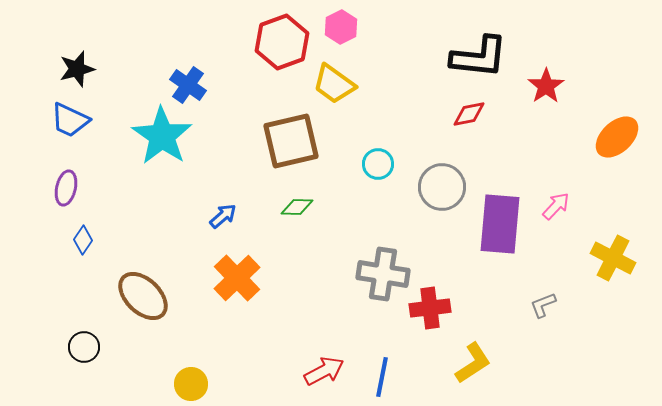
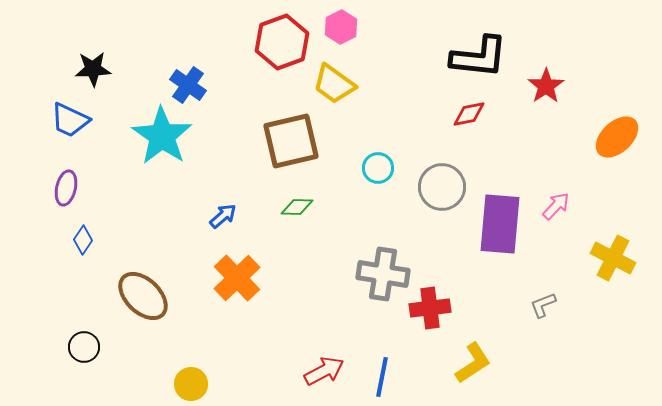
black star: moved 16 px right; rotated 12 degrees clockwise
cyan circle: moved 4 px down
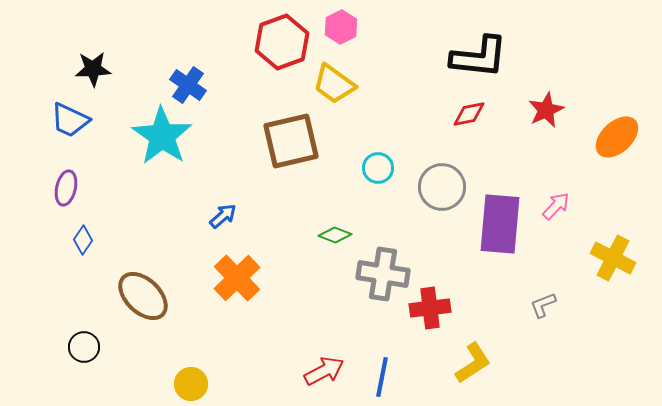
red star: moved 24 px down; rotated 9 degrees clockwise
green diamond: moved 38 px right, 28 px down; rotated 20 degrees clockwise
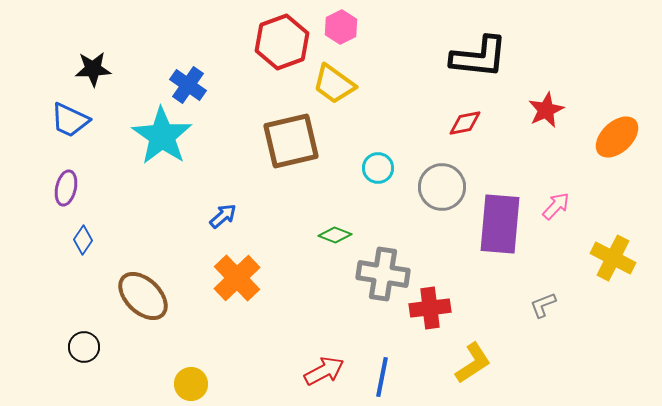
red diamond: moved 4 px left, 9 px down
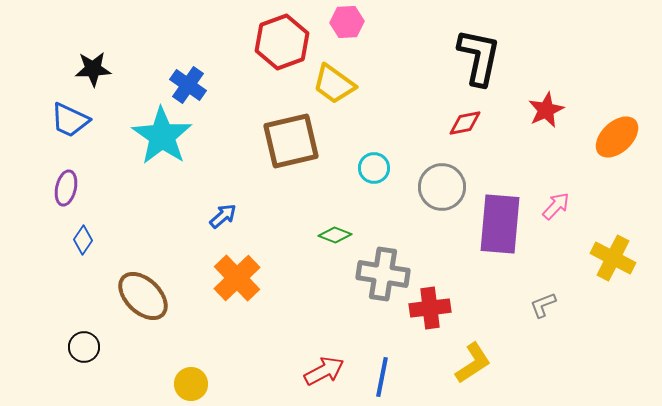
pink hexagon: moved 6 px right, 5 px up; rotated 24 degrees clockwise
black L-shape: rotated 84 degrees counterclockwise
cyan circle: moved 4 px left
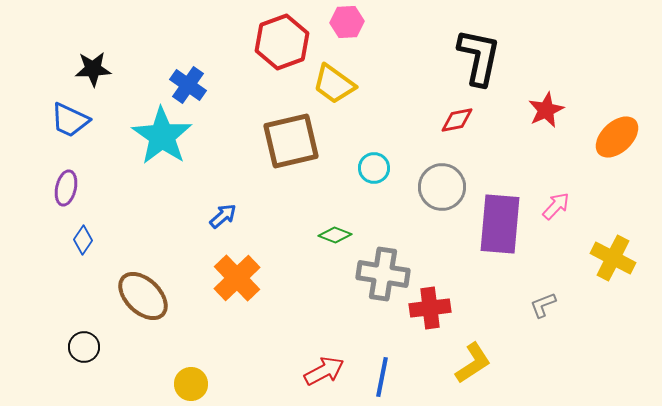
red diamond: moved 8 px left, 3 px up
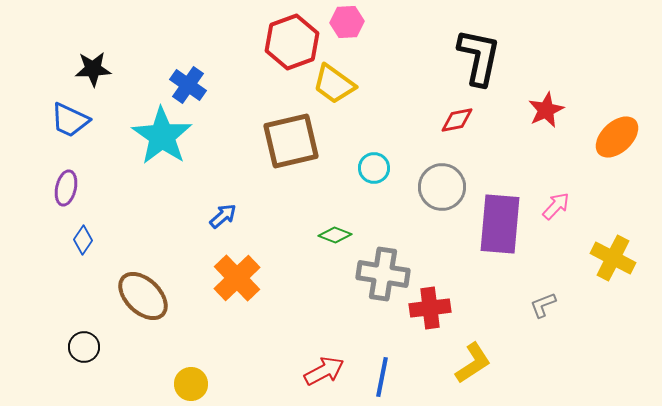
red hexagon: moved 10 px right
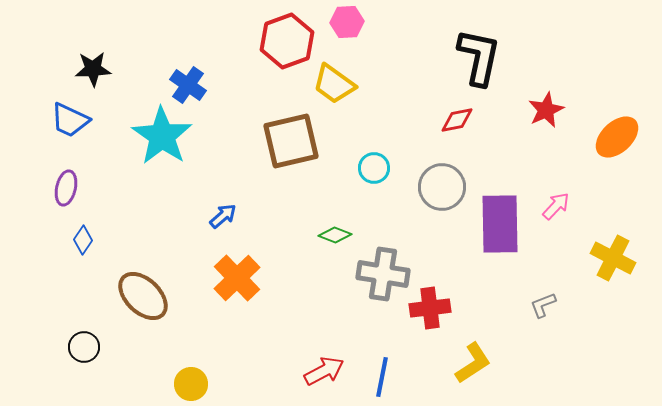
red hexagon: moved 5 px left, 1 px up
purple rectangle: rotated 6 degrees counterclockwise
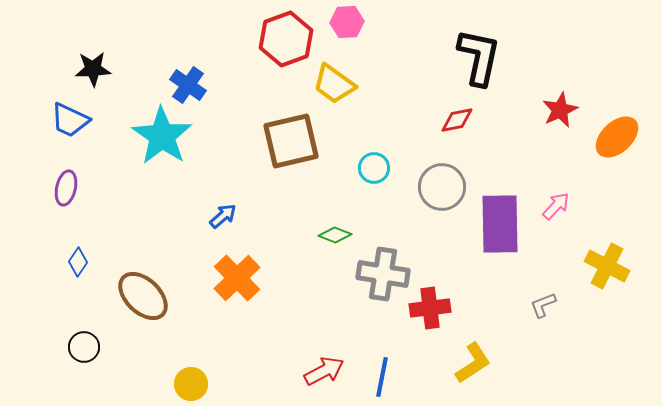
red hexagon: moved 1 px left, 2 px up
red star: moved 14 px right
blue diamond: moved 5 px left, 22 px down
yellow cross: moved 6 px left, 8 px down
